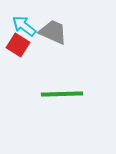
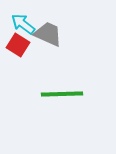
cyan arrow: moved 1 px left, 2 px up
gray trapezoid: moved 5 px left, 2 px down
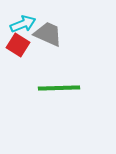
cyan arrow: rotated 120 degrees clockwise
green line: moved 3 px left, 6 px up
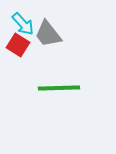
cyan arrow: rotated 70 degrees clockwise
gray trapezoid: rotated 152 degrees counterclockwise
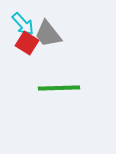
red square: moved 9 px right, 2 px up
